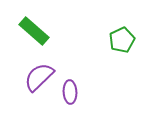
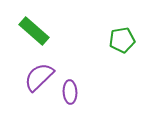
green pentagon: rotated 15 degrees clockwise
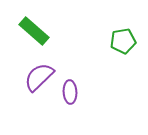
green pentagon: moved 1 px right, 1 px down
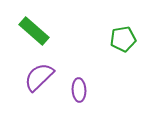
green pentagon: moved 2 px up
purple ellipse: moved 9 px right, 2 px up
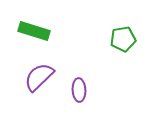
green rectangle: rotated 24 degrees counterclockwise
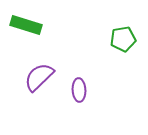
green rectangle: moved 8 px left, 6 px up
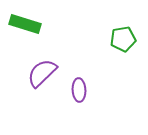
green rectangle: moved 1 px left, 1 px up
purple semicircle: moved 3 px right, 4 px up
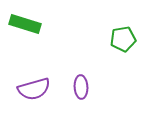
purple semicircle: moved 8 px left, 16 px down; rotated 152 degrees counterclockwise
purple ellipse: moved 2 px right, 3 px up
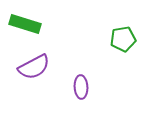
purple semicircle: moved 22 px up; rotated 12 degrees counterclockwise
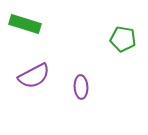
green pentagon: rotated 20 degrees clockwise
purple semicircle: moved 9 px down
